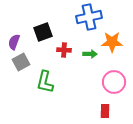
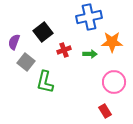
black square: rotated 18 degrees counterclockwise
red cross: rotated 24 degrees counterclockwise
gray square: moved 5 px right; rotated 24 degrees counterclockwise
red rectangle: rotated 32 degrees counterclockwise
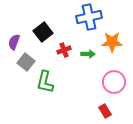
green arrow: moved 2 px left
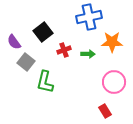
purple semicircle: rotated 56 degrees counterclockwise
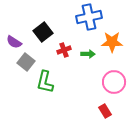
purple semicircle: rotated 21 degrees counterclockwise
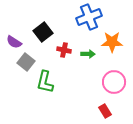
blue cross: rotated 10 degrees counterclockwise
red cross: rotated 32 degrees clockwise
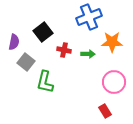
purple semicircle: rotated 112 degrees counterclockwise
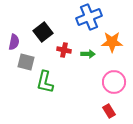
gray square: rotated 24 degrees counterclockwise
red rectangle: moved 4 px right
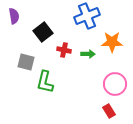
blue cross: moved 2 px left, 1 px up
purple semicircle: moved 26 px up; rotated 21 degrees counterclockwise
pink circle: moved 1 px right, 2 px down
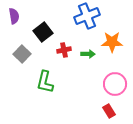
red cross: rotated 24 degrees counterclockwise
gray square: moved 4 px left, 8 px up; rotated 30 degrees clockwise
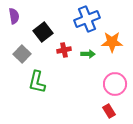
blue cross: moved 3 px down
green L-shape: moved 8 px left
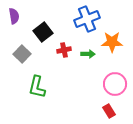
green L-shape: moved 5 px down
